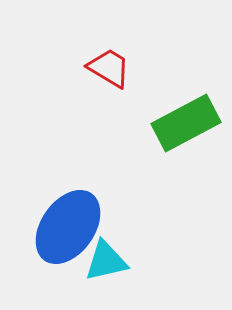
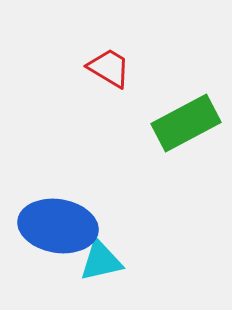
blue ellipse: moved 10 px left, 1 px up; rotated 64 degrees clockwise
cyan triangle: moved 5 px left
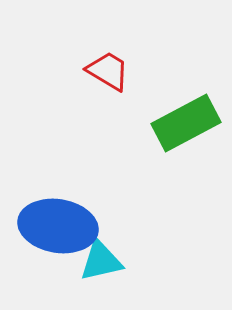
red trapezoid: moved 1 px left, 3 px down
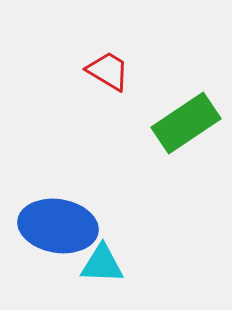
green rectangle: rotated 6 degrees counterclockwise
cyan triangle: moved 1 px right, 3 px down; rotated 15 degrees clockwise
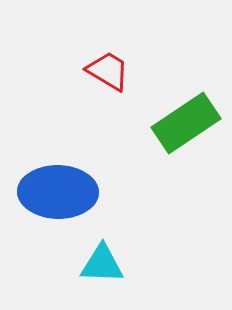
blue ellipse: moved 34 px up; rotated 8 degrees counterclockwise
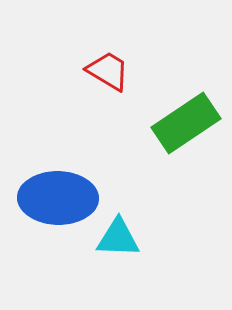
blue ellipse: moved 6 px down
cyan triangle: moved 16 px right, 26 px up
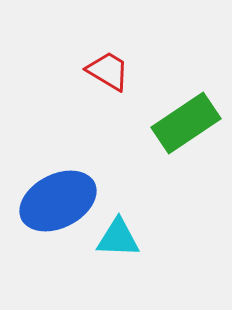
blue ellipse: moved 3 px down; rotated 28 degrees counterclockwise
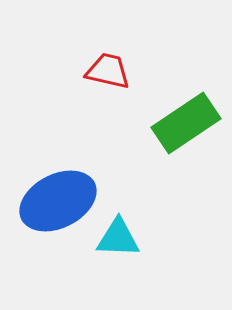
red trapezoid: rotated 18 degrees counterclockwise
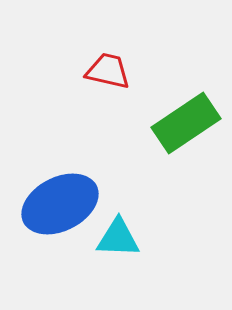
blue ellipse: moved 2 px right, 3 px down
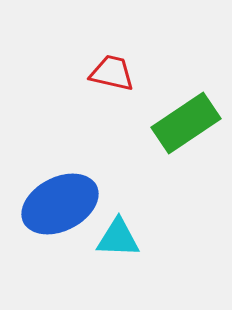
red trapezoid: moved 4 px right, 2 px down
